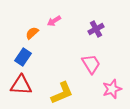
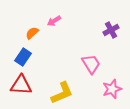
purple cross: moved 15 px right, 1 px down
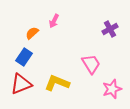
pink arrow: rotated 32 degrees counterclockwise
purple cross: moved 1 px left, 1 px up
blue rectangle: moved 1 px right
red triangle: moved 1 px up; rotated 25 degrees counterclockwise
yellow L-shape: moved 5 px left, 10 px up; rotated 135 degrees counterclockwise
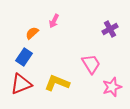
pink star: moved 2 px up
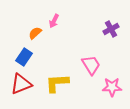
purple cross: moved 1 px right
orange semicircle: moved 3 px right
pink trapezoid: moved 1 px down
yellow L-shape: rotated 25 degrees counterclockwise
pink star: rotated 18 degrees clockwise
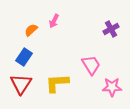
orange semicircle: moved 4 px left, 3 px up
red triangle: rotated 35 degrees counterclockwise
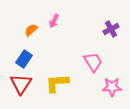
blue rectangle: moved 2 px down
pink trapezoid: moved 2 px right, 3 px up
